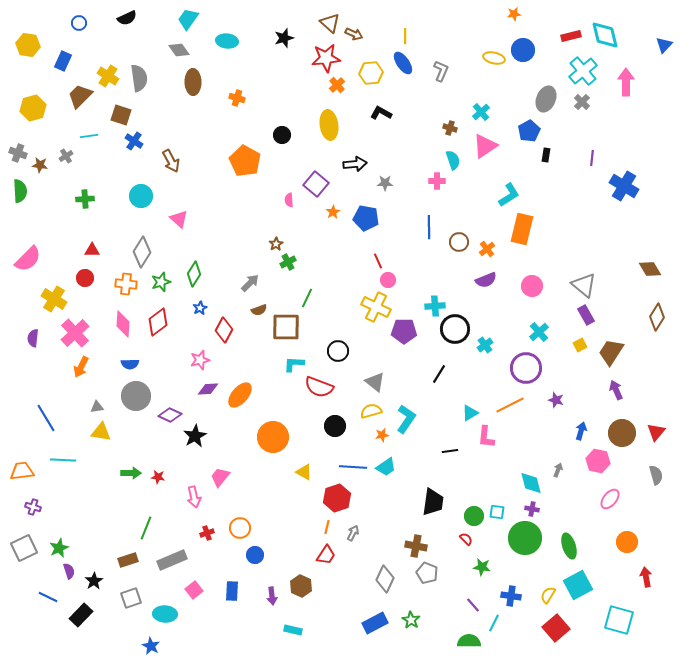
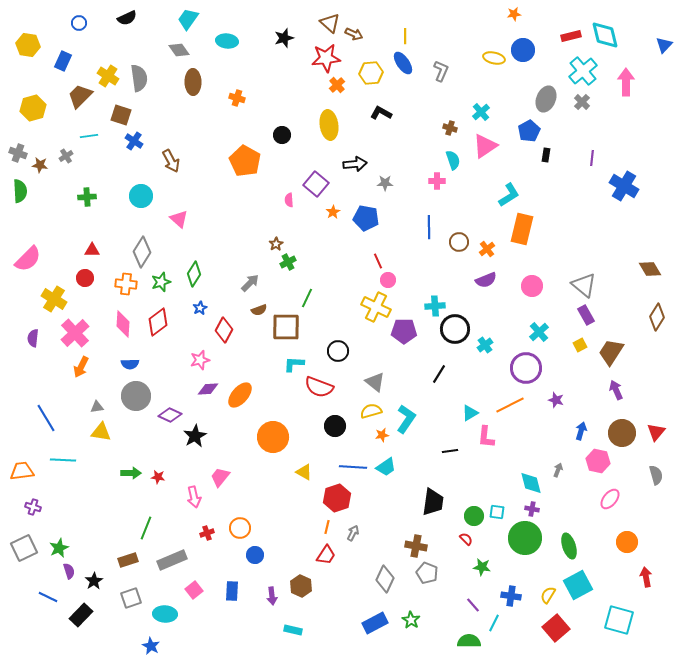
green cross at (85, 199): moved 2 px right, 2 px up
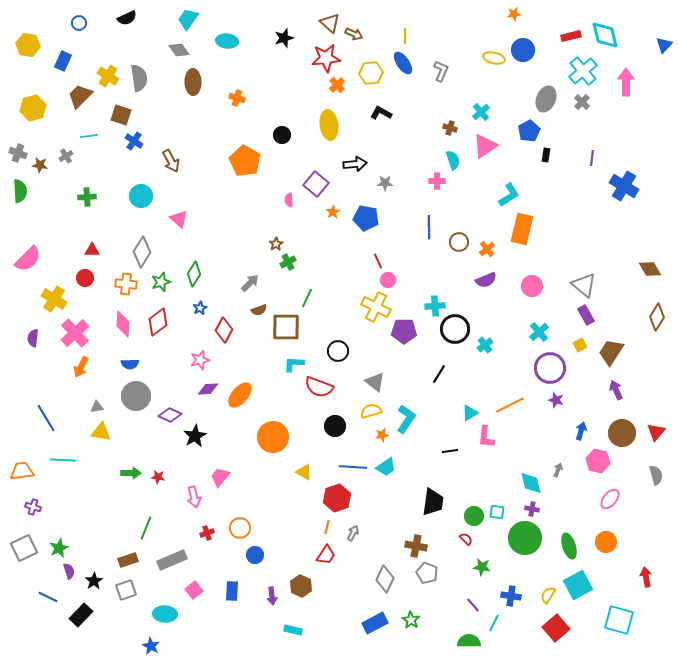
purple circle at (526, 368): moved 24 px right
orange circle at (627, 542): moved 21 px left
gray square at (131, 598): moved 5 px left, 8 px up
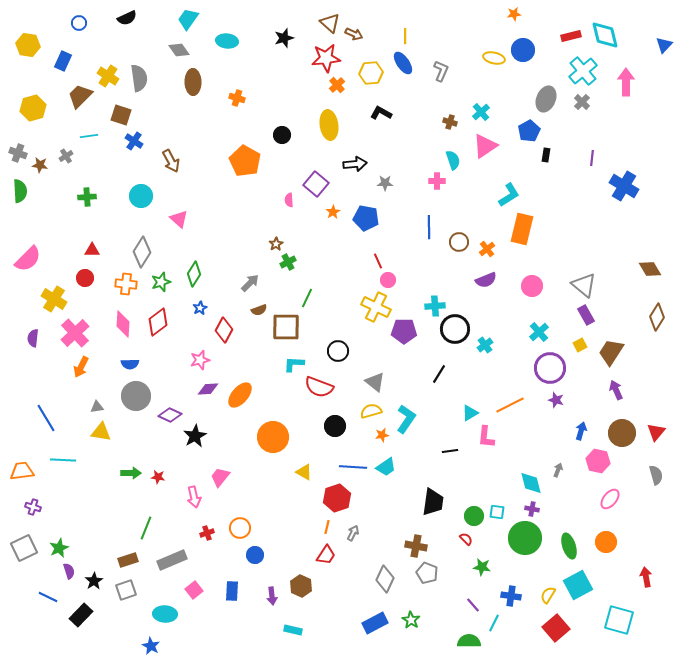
brown cross at (450, 128): moved 6 px up
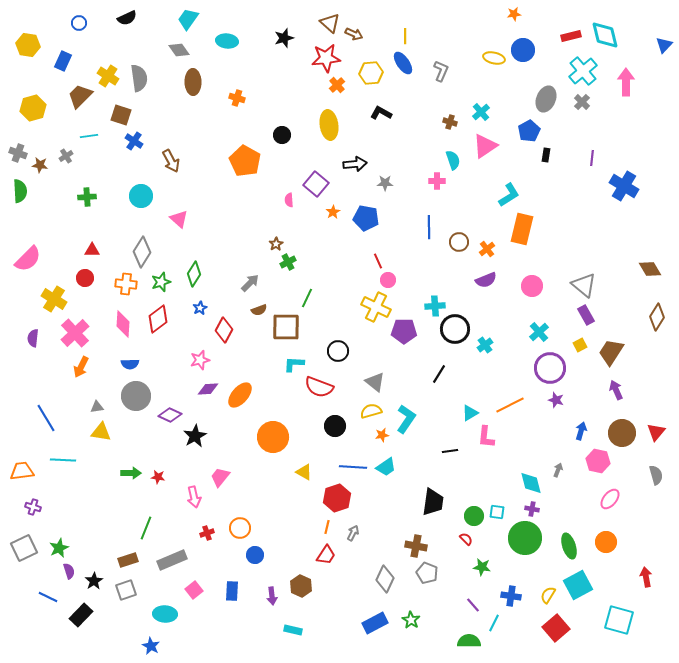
red diamond at (158, 322): moved 3 px up
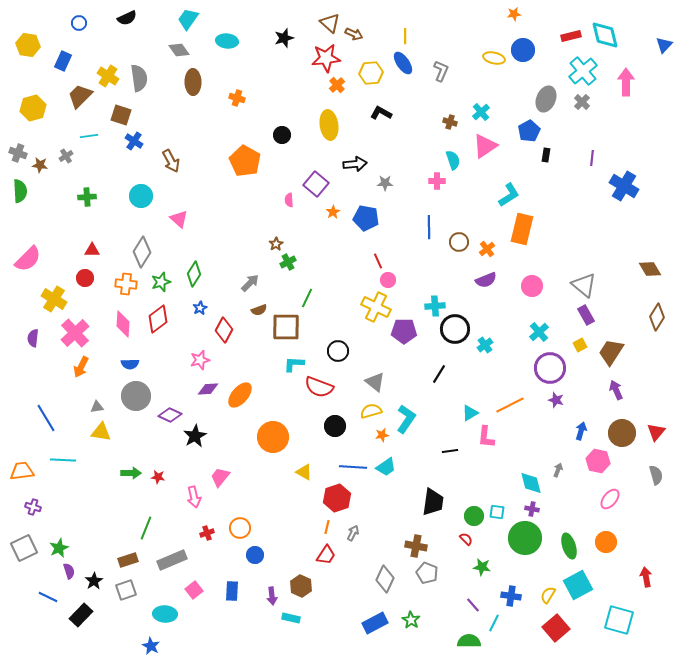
cyan rectangle at (293, 630): moved 2 px left, 12 px up
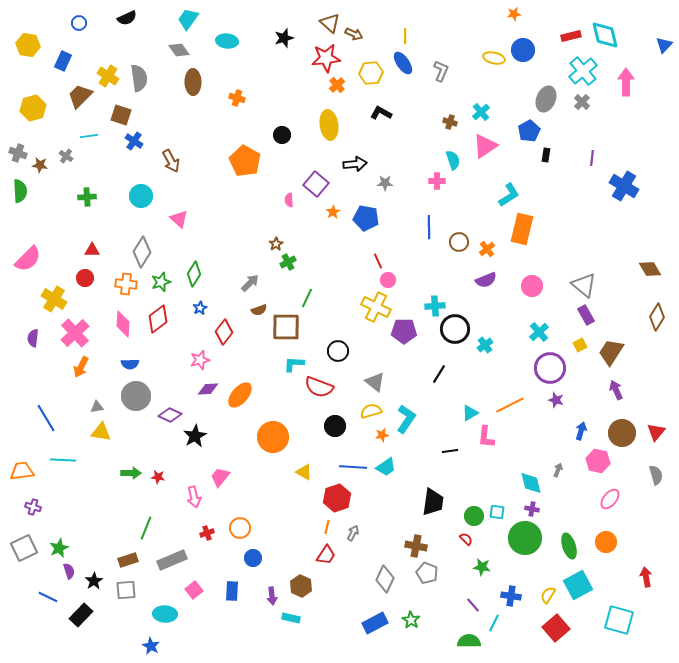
gray cross at (66, 156): rotated 24 degrees counterclockwise
red diamond at (224, 330): moved 2 px down; rotated 10 degrees clockwise
blue circle at (255, 555): moved 2 px left, 3 px down
gray square at (126, 590): rotated 15 degrees clockwise
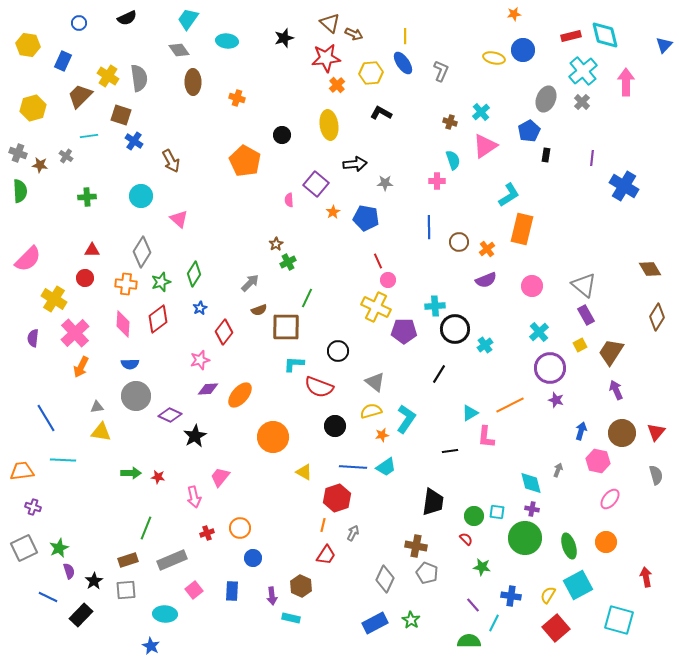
orange line at (327, 527): moved 4 px left, 2 px up
